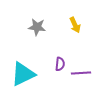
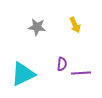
purple semicircle: moved 2 px right
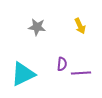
yellow arrow: moved 5 px right, 1 px down
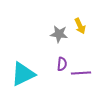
gray star: moved 22 px right, 7 px down
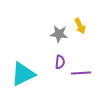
purple semicircle: moved 2 px left, 2 px up
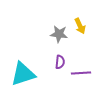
cyan triangle: rotated 8 degrees clockwise
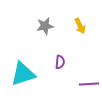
gray star: moved 14 px left, 8 px up; rotated 18 degrees counterclockwise
purple line: moved 8 px right, 11 px down
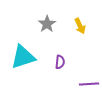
gray star: moved 2 px right, 2 px up; rotated 24 degrees counterclockwise
cyan triangle: moved 17 px up
